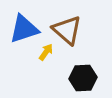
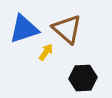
brown triangle: moved 1 px up
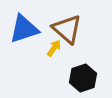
yellow arrow: moved 8 px right, 4 px up
black hexagon: rotated 16 degrees counterclockwise
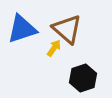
blue triangle: moved 2 px left
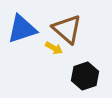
yellow arrow: rotated 84 degrees clockwise
black hexagon: moved 2 px right, 2 px up
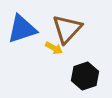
brown triangle: rotated 32 degrees clockwise
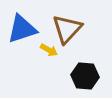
yellow arrow: moved 5 px left, 2 px down
black hexagon: rotated 24 degrees clockwise
